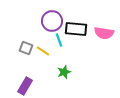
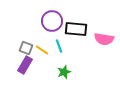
pink semicircle: moved 6 px down
cyan line: moved 6 px down
yellow line: moved 1 px left, 1 px up
purple rectangle: moved 21 px up
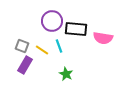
pink semicircle: moved 1 px left, 1 px up
gray square: moved 4 px left, 2 px up
green star: moved 2 px right, 2 px down; rotated 24 degrees counterclockwise
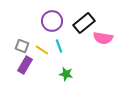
black rectangle: moved 8 px right, 6 px up; rotated 45 degrees counterclockwise
green star: rotated 16 degrees counterclockwise
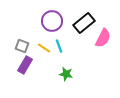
pink semicircle: rotated 72 degrees counterclockwise
yellow line: moved 2 px right, 2 px up
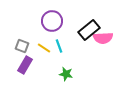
black rectangle: moved 5 px right, 7 px down
pink semicircle: rotated 60 degrees clockwise
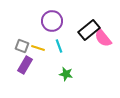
pink semicircle: rotated 54 degrees clockwise
yellow line: moved 6 px left; rotated 16 degrees counterclockwise
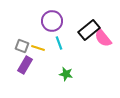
cyan line: moved 3 px up
